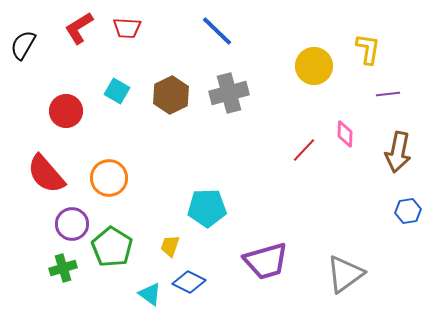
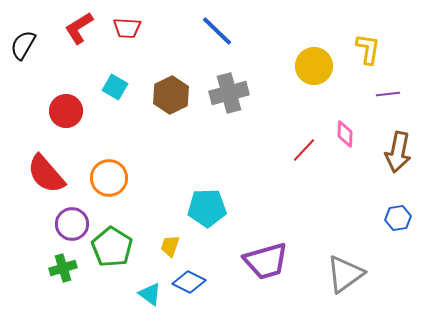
cyan square: moved 2 px left, 4 px up
blue hexagon: moved 10 px left, 7 px down
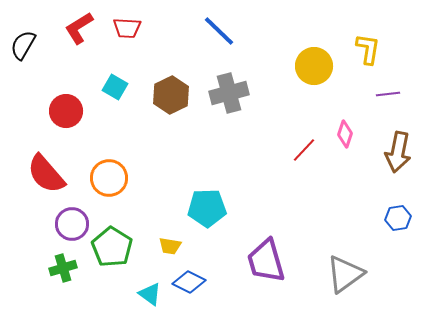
blue line: moved 2 px right
pink diamond: rotated 16 degrees clockwise
yellow trapezoid: rotated 100 degrees counterclockwise
purple trapezoid: rotated 90 degrees clockwise
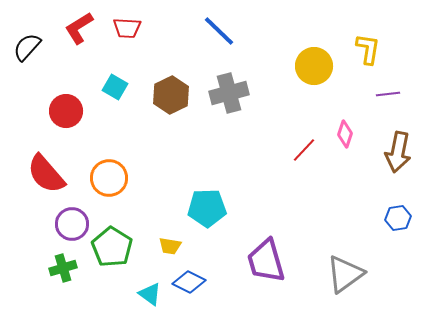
black semicircle: moved 4 px right, 2 px down; rotated 12 degrees clockwise
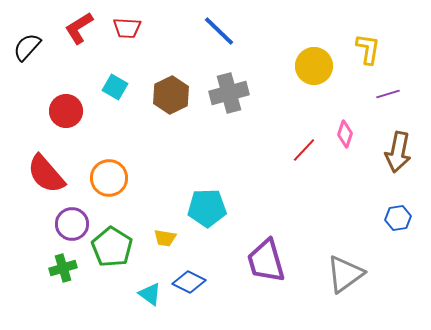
purple line: rotated 10 degrees counterclockwise
yellow trapezoid: moved 5 px left, 8 px up
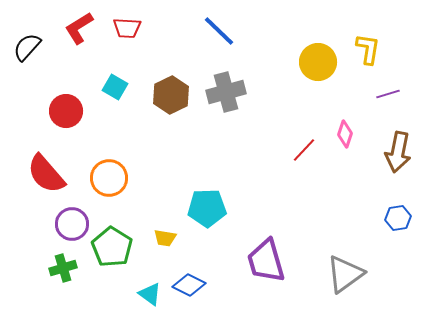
yellow circle: moved 4 px right, 4 px up
gray cross: moved 3 px left, 1 px up
blue diamond: moved 3 px down
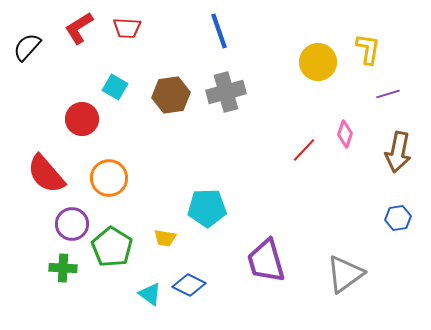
blue line: rotated 27 degrees clockwise
brown hexagon: rotated 18 degrees clockwise
red circle: moved 16 px right, 8 px down
green cross: rotated 20 degrees clockwise
